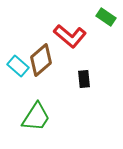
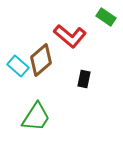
black rectangle: rotated 18 degrees clockwise
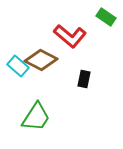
brown diamond: rotated 68 degrees clockwise
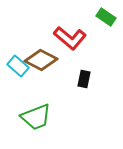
red L-shape: moved 2 px down
green trapezoid: rotated 36 degrees clockwise
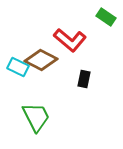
red L-shape: moved 2 px down
cyan rectangle: moved 1 px down; rotated 15 degrees counterclockwise
green trapezoid: rotated 96 degrees counterclockwise
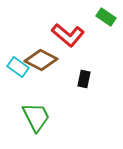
red L-shape: moved 2 px left, 5 px up
cyan rectangle: rotated 10 degrees clockwise
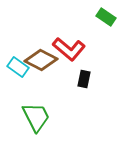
red L-shape: moved 1 px right, 14 px down
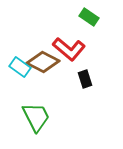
green rectangle: moved 17 px left
brown diamond: moved 2 px right, 2 px down
cyan rectangle: moved 2 px right
black rectangle: moved 1 px right; rotated 30 degrees counterclockwise
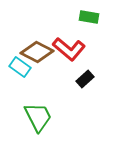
green rectangle: rotated 24 degrees counterclockwise
brown diamond: moved 6 px left, 10 px up
black rectangle: rotated 66 degrees clockwise
green trapezoid: moved 2 px right
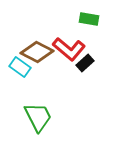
green rectangle: moved 2 px down
black rectangle: moved 16 px up
